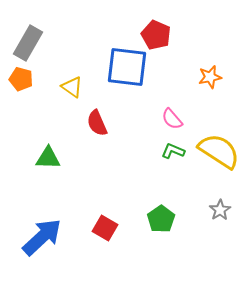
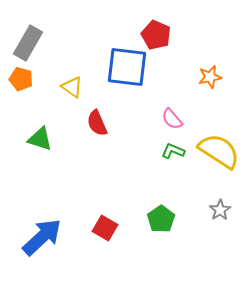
green triangle: moved 8 px left, 19 px up; rotated 16 degrees clockwise
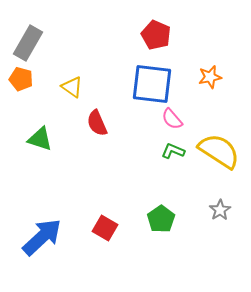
blue square: moved 25 px right, 17 px down
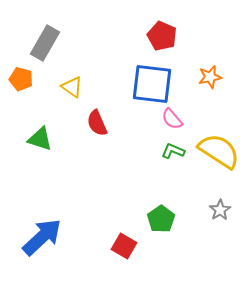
red pentagon: moved 6 px right, 1 px down
gray rectangle: moved 17 px right
red square: moved 19 px right, 18 px down
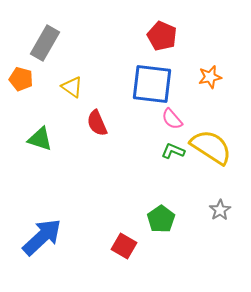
yellow semicircle: moved 8 px left, 4 px up
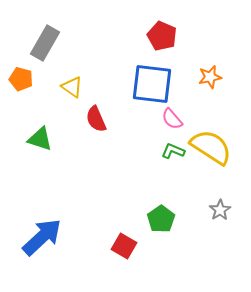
red semicircle: moved 1 px left, 4 px up
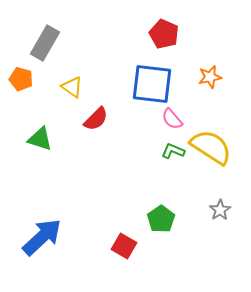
red pentagon: moved 2 px right, 2 px up
red semicircle: rotated 112 degrees counterclockwise
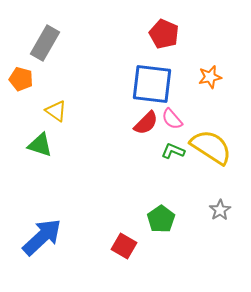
yellow triangle: moved 16 px left, 24 px down
red semicircle: moved 50 px right, 4 px down
green triangle: moved 6 px down
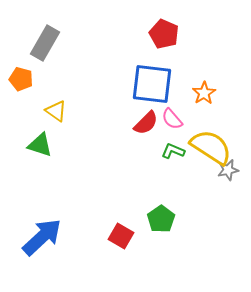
orange star: moved 6 px left, 16 px down; rotated 20 degrees counterclockwise
gray star: moved 8 px right, 40 px up; rotated 20 degrees clockwise
red square: moved 3 px left, 10 px up
